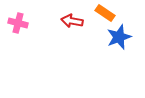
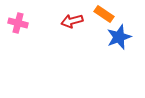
orange rectangle: moved 1 px left, 1 px down
red arrow: rotated 25 degrees counterclockwise
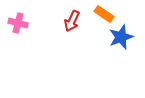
red arrow: rotated 50 degrees counterclockwise
blue star: moved 2 px right
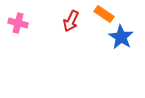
red arrow: moved 1 px left
blue star: rotated 20 degrees counterclockwise
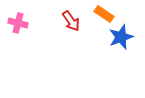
red arrow: rotated 60 degrees counterclockwise
blue star: rotated 20 degrees clockwise
